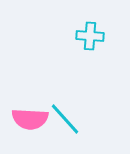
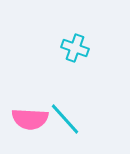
cyan cross: moved 15 px left, 12 px down; rotated 16 degrees clockwise
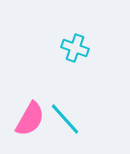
pink semicircle: rotated 63 degrees counterclockwise
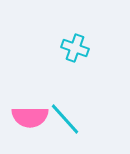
pink semicircle: moved 2 px up; rotated 60 degrees clockwise
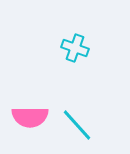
cyan line: moved 12 px right, 6 px down
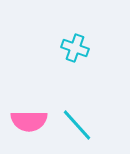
pink semicircle: moved 1 px left, 4 px down
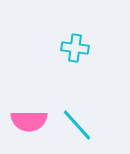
cyan cross: rotated 12 degrees counterclockwise
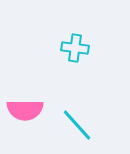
pink semicircle: moved 4 px left, 11 px up
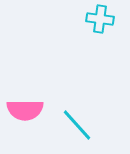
cyan cross: moved 25 px right, 29 px up
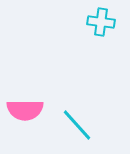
cyan cross: moved 1 px right, 3 px down
